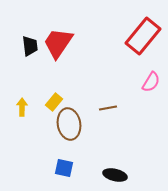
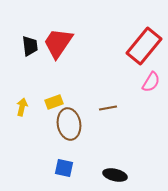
red rectangle: moved 1 px right, 10 px down
yellow rectangle: rotated 30 degrees clockwise
yellow arrow: rotated 12 degrees clockwise
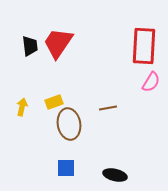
red rectangle: rotated 36 degrees counterclockwise
blue square: moved 2 px right; rotated 12 degrees counterclockwise
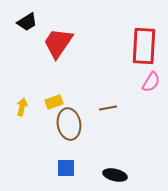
black trapezoid: moved 3 px left, 24 px up; rotated 65 degrees clockwise
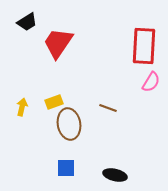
brown line: rotated 30 degrees clockwise
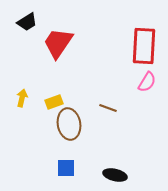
pink semicircle: moved 4 px left
yellow arrow: moved 9 px up
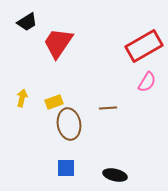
red rectangle: rotated 57 degrees clockwise
brown line: rotated 24 degrees counterclockwise
